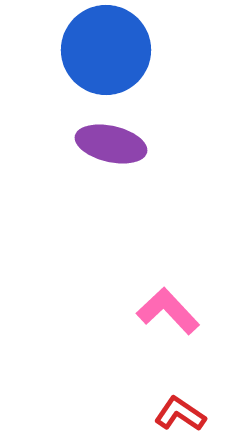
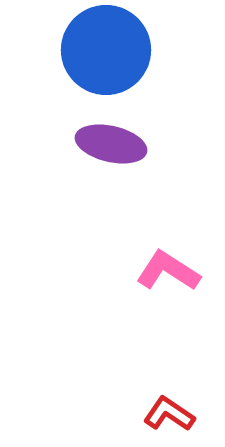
pink L-shape: moved 40 px up; rotated 14 degrees counterclockwise
red L-shape: moved 11 px left
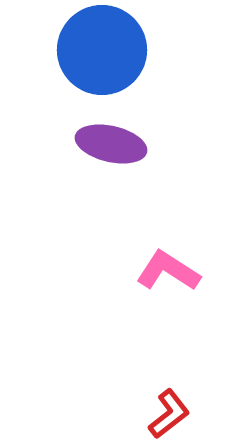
blue circle: moved 4 px left
red L-shape: rotated 108 degrees clockwise
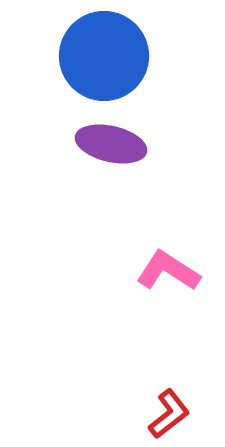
blue circle: moved 2 px right, 6 px down
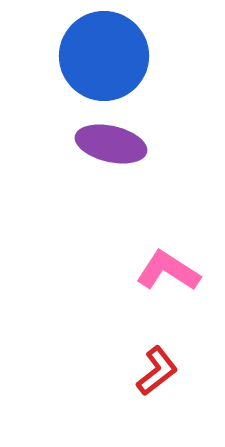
red L-shape: moved 12 px left, 43 px up
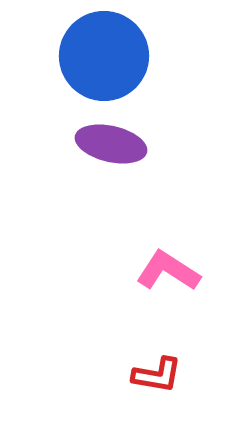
red L-shape: moved 4 px down; rotated 48 degrees clockwise
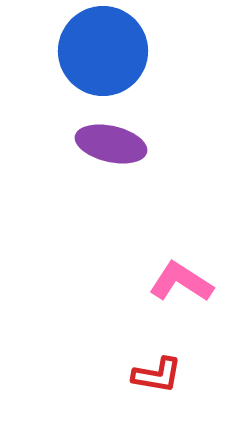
blue circle: moved 1 px left, 5 px up
pink L-shape: moved 13 px right, 11 px down
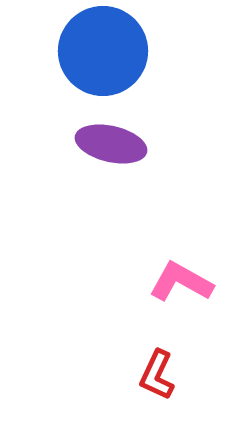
pink L-shape: rotated 4 degrees counterclockwise
red L-shape: rotated 105 degrees clockwise
